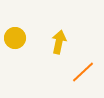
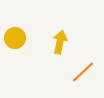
yellow arrow: moved 1 px right
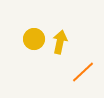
yellow circle: moved 19 px right, 1 px down
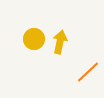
orange line: moved 5 px right
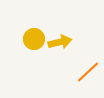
yellow arrow: rotated 65 degrees clockwise
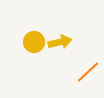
yellow circle: moved 3 px down
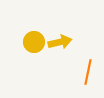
orange line: rotated 35 degrees counterclockwise
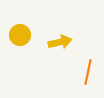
yellow circle: moved 14 px left, 7 px up
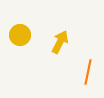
yellow arrow: rotated 50 degrees counterclockwise
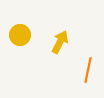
orange line: moved 2 px up
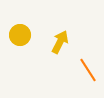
orange line: rotated 45 degrees counterclockwise
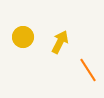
yellow circle: moved 3 px right, 2 px down
